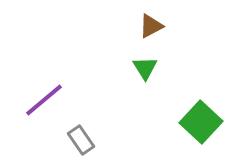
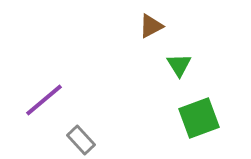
green triangle: moved 34 px right, 3 px up
green square: moved 2 px left, 4 px up; rotated 27 degrees clockwise
gray rectangle: rotated 8 degrees counterclockwise
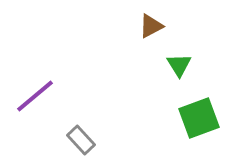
purple line: moved 9 px left, 4 px up
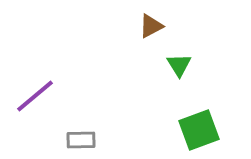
green square: moved 12 px down
gray rectangle: rotated 48 degrees counterclockwise
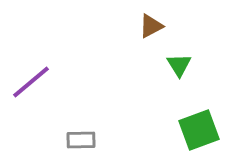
purple line: moved 4 px left, 14 px up
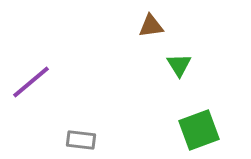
brown triangle: rotated 20 degrees clockwise
gray rectangle: rotated 8 degrees clockwise
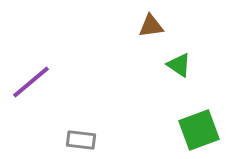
green triangle: rotated 24 degrees counterclockwise
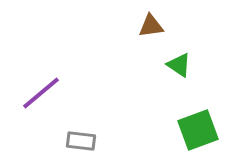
purple line: moved 10 px right, 11 px down
green square: moved 1 px left
gray rectangle: moved 1 px down
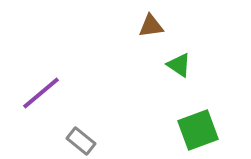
gray rectangle: rotated 32 degrees clockwise
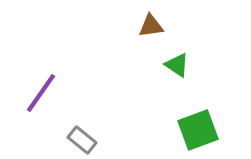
green triangle: moved 2 px left
purple line: rotated 15 degrees counterclockwise
gray rectangle: moved 1 px right, 1 px up
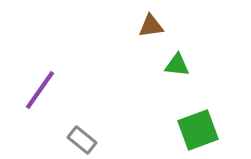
green triangle: rotated 28 degrees counterclockwise
purple line: moved 1 px left, 3 px up
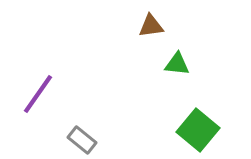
green triangle: moved 1 px up
purple line: moved 2 px left, 4 px down
green square: rotated 30 degrees counterclockwise
